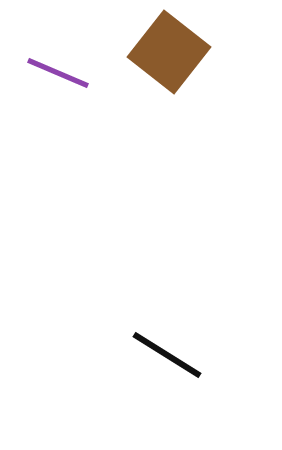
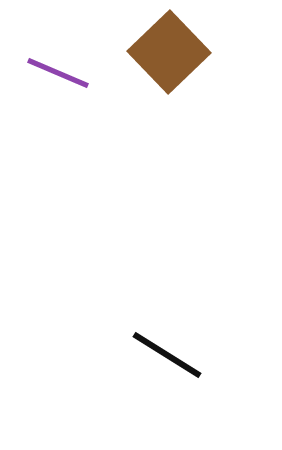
brown square: rotated 8 degrees clockwise
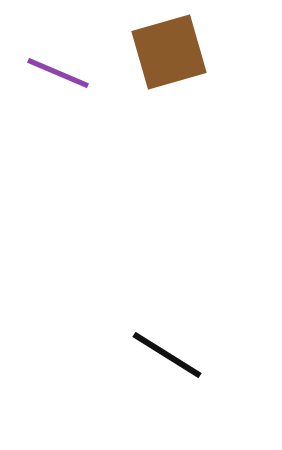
brown square: rotated 28 degrees clockwise
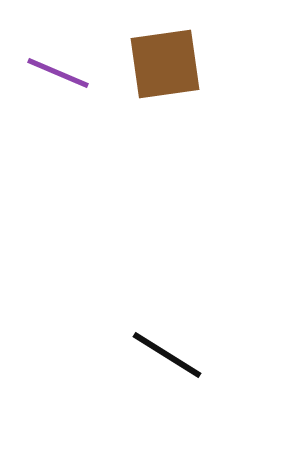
brown square: moved 4 px left, 12 px down; rotated 8 degrees clockwise
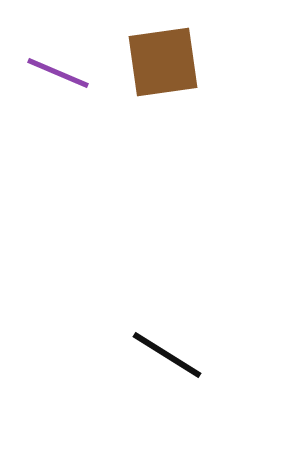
brown square: moved 2 px left, 2 px up
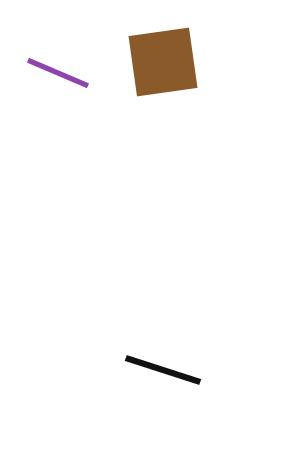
black line: moved 4 px left, 15 px down; rotated 14 degrees counterclockwise
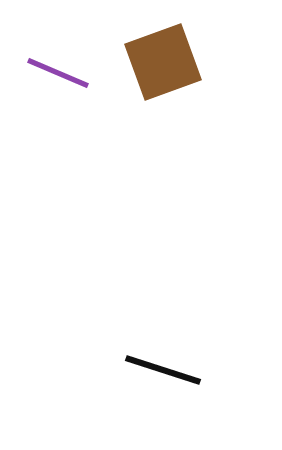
brown square: rotated 12 degrees counterclockwise
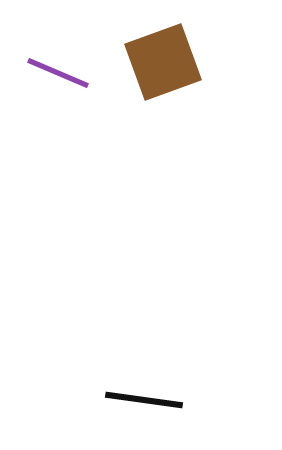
black line: moved 19 px left, 30 px down; rotated 10 degrees counterclockwise
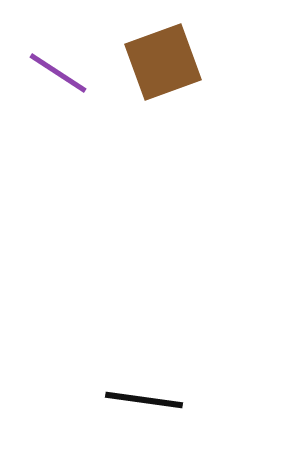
purple line: rotated 10 degrees clockwise
